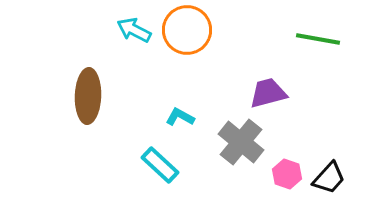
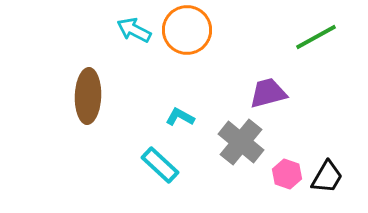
green line: moved 2 px left, 2 px up; rotated 39 degrees counterclockwise
black trapezoid: moved 2 px left, 1 px up; rotated 12 degrees counterclockwise
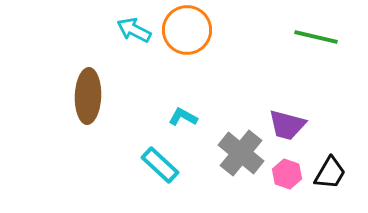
green line: rotated 42 degrees clockwise
purple trapezoid: moved 19 px right, 32 px down; rotated 150 degrees counterclockwise
cyan L-shape: moved 3 px right
gray cross: moved 11 px down
black trapezoid: moved 3 px right, 4 px up
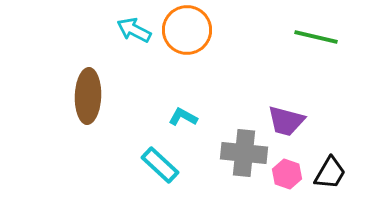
purple trapezoid: moved 1 px left, 4 px up
gray cross: moved 3 px right; rotated 33 degrees counterclockwise
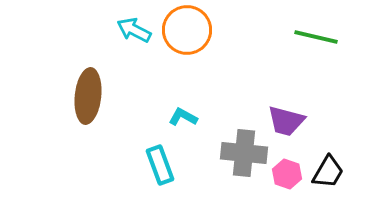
brown ellipse: rotated 4 degrees clockwise
cyan rectangle: rotated 27 degrees clockwise
black trapezoid: moved 2 px left, 1 px up
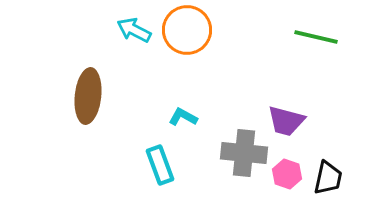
black trapezoid: moved 6 px down; rotated 18 degrees counterclockwise
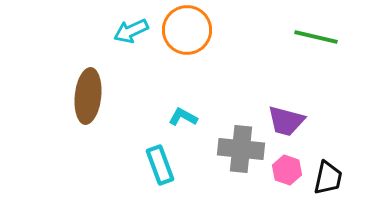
cyan arrow: moved 3 px left, 1 px down; rotated 52 degrees counterclockwise
gray cross: moved 3 px left, 4 px up
pink hexagon: moved 4 px up
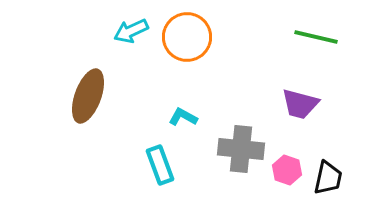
orange circle: moved 7 px down
brown ellipse: rotated 14 degrees clockwise
purple trapezoid: moved 14 px right, 17 px up
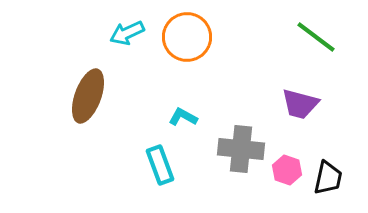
cyan arrow: moved 4 px left, 2 px down
green line: rotated 24 degrees clockwise
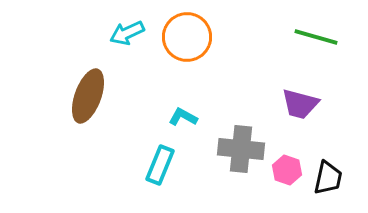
green line: rotated 21 degrees counterclockwise
cyan rectangle: rotated 42 degrees clockwise
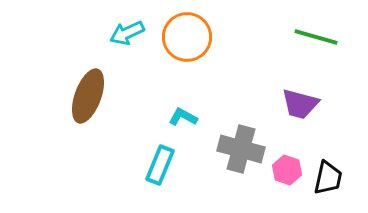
gray cross: rotated 9 degrees clockwise
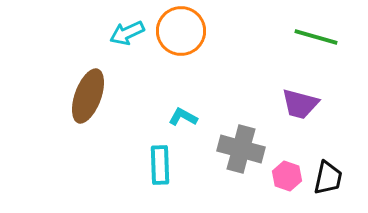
orange circle: moved 6 px left, 6 px up
cyan rectangle: rotated 24 degrees counterclockwise
pink hexagon: moved 6 px down
